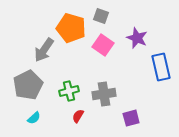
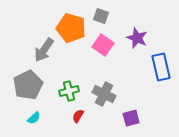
gray cross: rotated 35 degrees clockwise
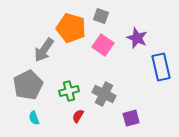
cyan semicircle: rotated 112 degrees clockwise
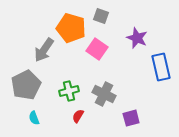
pink square: moved 6 px left, 4 px down
gray pentagon: moved 2 px left
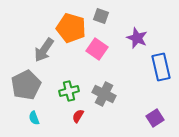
purple square: moved 24 px right; rotated 18 degrees counterclockwise
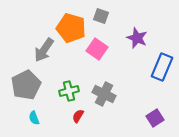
blue rectangle: moved 1 px right; rotated 36 degrees clockwise
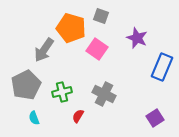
green cross: moved 7 px left, 1 px down
